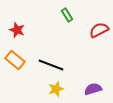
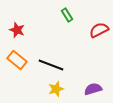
orange rectangle: moved 2 px right
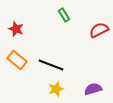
green rectangle: moved 3 px left
red star: moved 1 px left, 1 px up
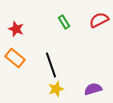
green rectangle: moved 7 px down
red semicircle: moved 10 px up
orange rectangle: moved 2 px left, 2 px up
black line: rotated 50 degrees clockwise
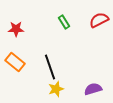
red star: rotated 21 degrees counterclockwise
orange rectangle: moved 4 px down
black line: moved 1 px left, 2 px down
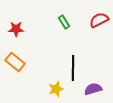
black line: moved 23 px right, 1 px down; rotated 20 degrees clockwise
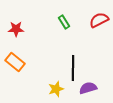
purple semicircle: moved 5 px left, 1 px up
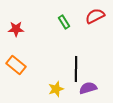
red semicircle: moved 4 px left, 4 px up
orange rectangle: moved 1 px right, 3 px down
black line: moved 3 px right, 1 px down
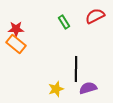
orange rectangle: moved 21 px up
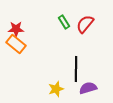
red semicircle: moved 10 px left, 8 px down; rotated 24 degrees counterclockwise
